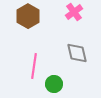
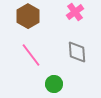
pink cross: moved 1 px right
gray diamond: moved 1 px up; rotated 10 degrees clockwise
pink line: moved 3 px left, 11 px up; rotated 45 degrees counterclockwise
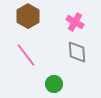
pink cross: moved 10 px down; rotated 24 degrees counterclockwise
pink line: moved 5 px left
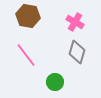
brown hexagon: rotated 20 degrees counterclockwise
gray diamond: rotated 20 degrees clockwise
green circle: moved 1 px right, 2 px up
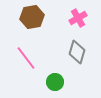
brown hexagon: moved 4 px right, 1 px down; rotated 20 degrees counterclockwise
pink cross: moved 3 px right, 4 px up; rotated 30 degrees clockwise
pink line: moved 3 px down
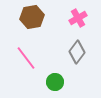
gray diamond: rotated 20 degrees clockwise
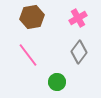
gray diamond: moved 2 px right
pink line: moved 2 px right, 3 px up
green circle: moved 2 px right
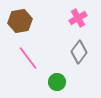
brown hexagon: moved 12 px left, 4 px down
pink line: moved 3 px down
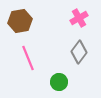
pink cross: moved 1 px right
pink line: rotated 15 degrees clockwise
green circle: moved 2 px right
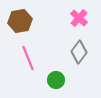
pink cross: rotated 18 degrees counterclockwise
green circle: moved 3 px left, 2 px up
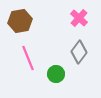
green circle: moved 6 px up
